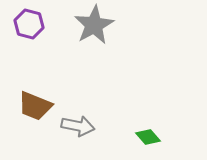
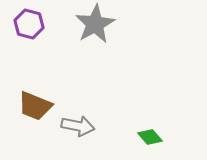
gray star: moved 1 px right, 1 px up
green diamond: moved 2 px right
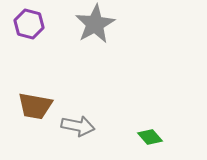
brown trapezoid: rotated 12 degrees counterclockwise
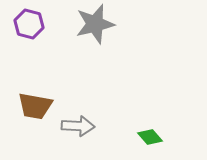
gray star: rotated 15 degrees clockwise
gray arrow: rotated 8 degrees counterclockwise
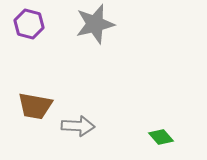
green diamond: moved 11 px right
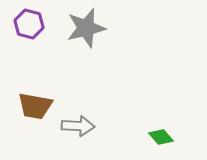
gray star: moved 9 px left, 4 px down
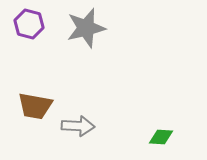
green diamond: rotated 45 degrees counterclockwise
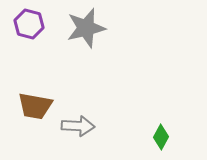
green diamond: rotated 65 degrees counterclockwise
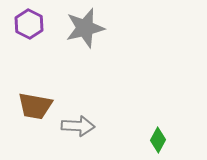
purple hexagon: rotated 12 degrees clockwise
gray star: moved 1 px left
green diamond: moved 3 px left, 3 px down
